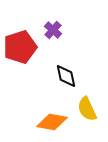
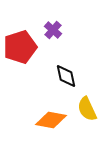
orange diamond: moved 1 px left, 2 px up
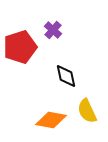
yellow semicircle: moved 2 px down
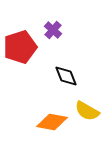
black diamond: rotated 10 degrees counterclockwise
yellow semicircle: rotated 35 degrees counterclockwise
orange diamond: moved 1 px right, 2 px down
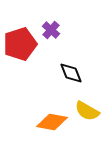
purple cross: moved 2 px left
red pentagon: moved 3 px up
black diamond: moved 5 px right, 3 px up
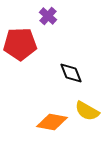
purple cross: moved 3 px left, 14 px up
red pentagon: rotated 16 degrees clockwise
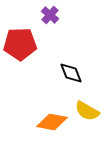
purple cross: moved 2 px right, 1 px up
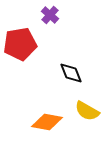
red pentagon: rotated 8 degrees counterclockwise
orange diamond: moved 5 px left
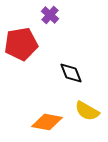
red pentagon: moved 1 px right
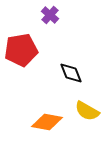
red pentagon: moved 6 px down
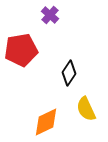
black diamond: moved 2 px left; rotated 55 degrees clockwise
yellow semicircle: moved 1 px left, 2 px up; rotated 35 degrees clockwise
orange diamond: moved 1 px left; rotated 36 degrees counterclockwise
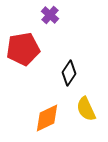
red pentagon: moved 2 px right, 1 px up
orange diamond: moved 1 px right, 4 px up
